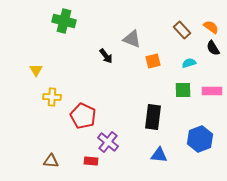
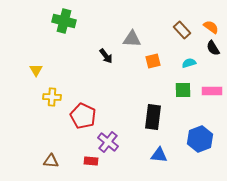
gray triangle: rotated 18 degrees counterclockwise
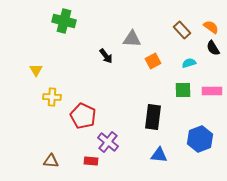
orange square: rotated 14 degrees counterclockwise
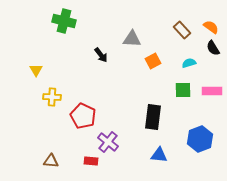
black arrow: moved 5 px left, 1 px up
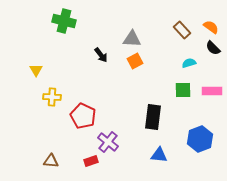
black semicircle: rotated 14 degrees counterclockwise
orange square: moved 18 px left
red rectangle: rotated 24 degrees counterclockwise
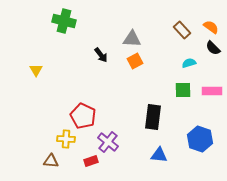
yellow cross: moved 14 px right, 42 px down
blue hexagon: rotated 20 degrees counterclockwise
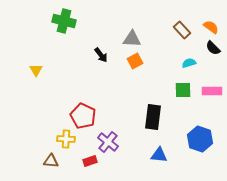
red rectangle: moved 1 px left
